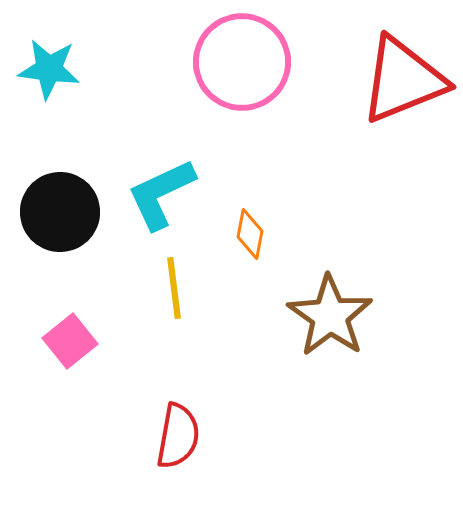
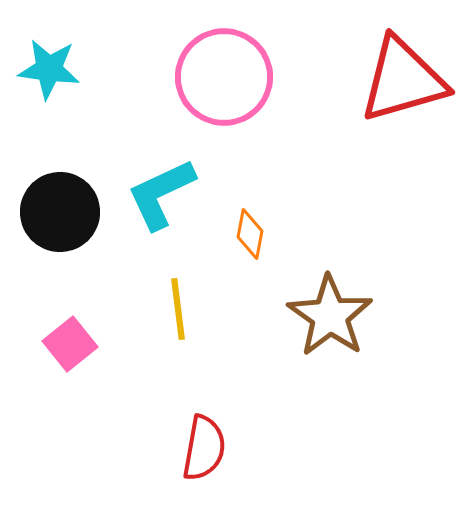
pink circle: moved 18 px left, 15 px down
red triangle: rotated 6 degrees clockwise
yellow line: moved 4 px right, 21 px down
pink square: moved 3 px down
red semicircle: moved 26 px right, 12 px down
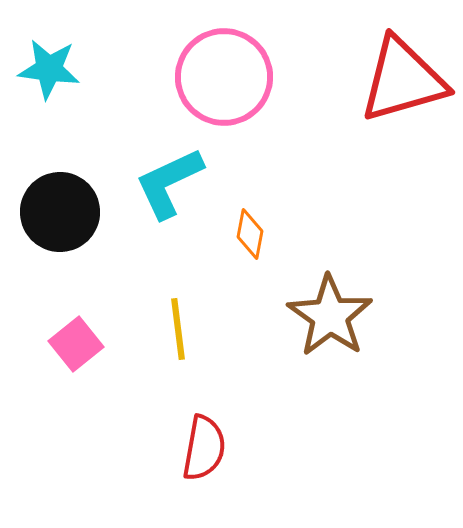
cyan L-shape: moved 8 px right, 11 px up
yellow line: moved 20 px down
pink square: moved 6 px right
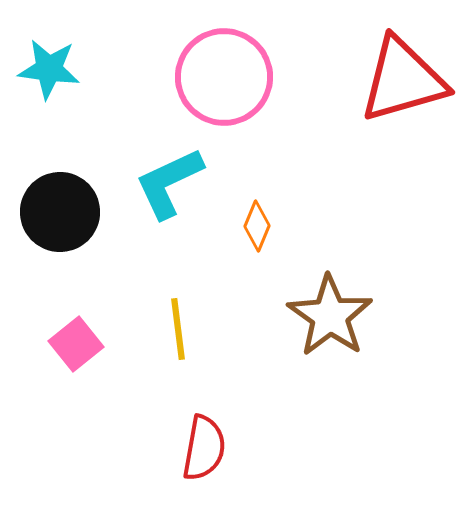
orange diamond: moved 7 px right, 8 px up; rotated 12 degrees clockwise
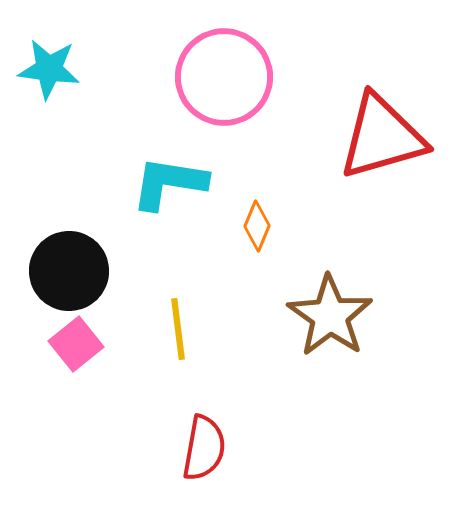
red triangle: moved 21 px left, 57 px down
cyan L-shape: rotated 34 degrees clockwise
black circle: moved 9 px right, 59 px down
